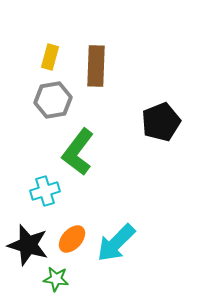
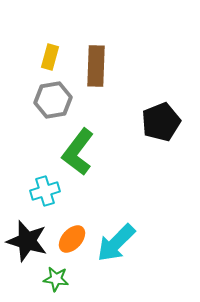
black star: moved 1 px left, 4 px up
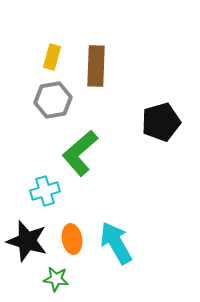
yellow rectangle: moved 2 px right
black pentagon: rotated 6 degrees clockwise
green L-shape: moved 2 px right, 1 px down; rotated 12 degrees clockwise
orange ellipse: rotated 52 degrees counterclockwise
cyan arrow: rotated 105 degrees clockwise
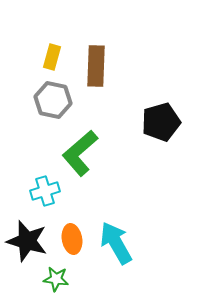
gray hexagon: rotated 21 degrees clockwise
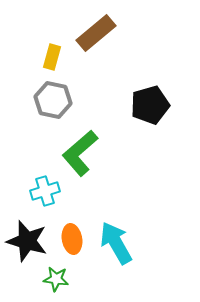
brown rectangle: moved 33 px up; rotated 48 degrees clockwise
black pentagon: moved 11 px left, 17 px up
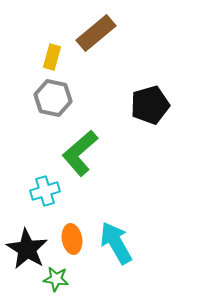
gray hexagon: moved 2 px up
black star: moved 8 px down; rotated 15 degrees clockwise
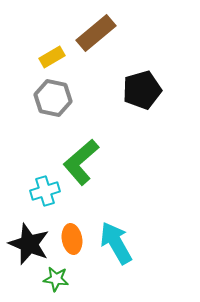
yellow rectangle: rotated 45 degrees clockwise
black pentagon: moved 8 px left, 15 px up
green L-shape: moved 1 px right, 9 px down
black star: moved 2 px right, 5 px up; rotated 9 degrees counterclockwise
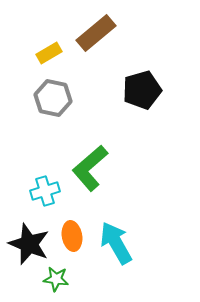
yellow rectangle: moved 3 px left, 4 px up
green L-shape: moved 9 px right, 6 px down
orange ellipse: moved 3 px up
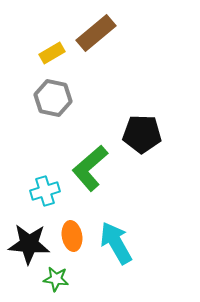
yellow rectangle: moved 3 px right
black pentagon: moved 44 px down; rotated 18 degrees clockwise
black star: rotated 18 degrees counterclockwise
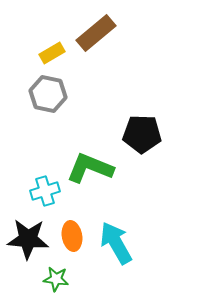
gray hexagon: moved 5 px left, 4 px up
green L-shape: rotated 63 degrees clockwise
black star: moved 1 px left, 5 px up
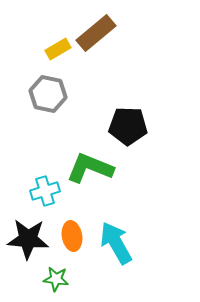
yellow rectangle: moved 6 px right, 4 px up
black pentagon: moved 14 px left, 8 px up
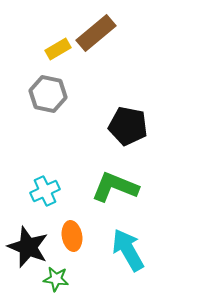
black pentagon: rotated 9 degrees clockwise
green L-shape: moved 25 px right, 19 px down
cyan cross: rotated 8 degrees counterclockwise
black star: moved 8 px down; rotated 18 degrees clockwise
cyan arrow: moved 12 px right, 7 px down
